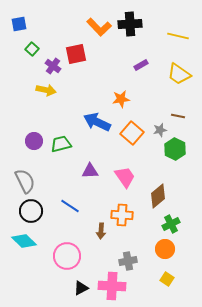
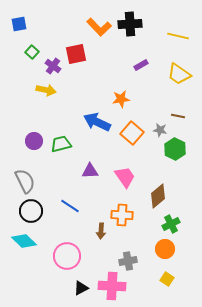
green square: moved 3 px down
gray star: rotated 24 degrees clockwise
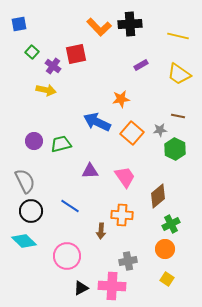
gray star: rotated 16 degrees counterclockwise
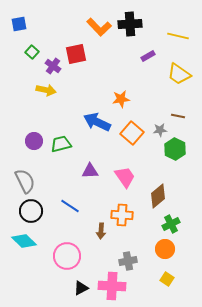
purple rectangle: moved 7 px right, 9 px up
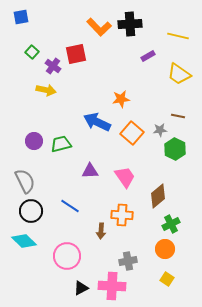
blue square: moved 2 px right, 7 px up
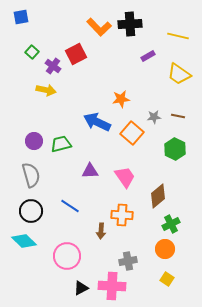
red square: rotated 15 degrees counterclockwise
gray star: moved 6 px left, 13 px up
gray semicircle: moved 6 px right, 6 px up; rotated 10 degrees clockwise
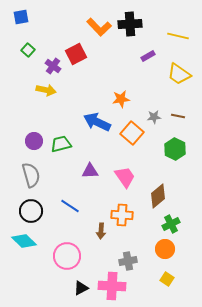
green square: moved 4 px left, 2 px up
